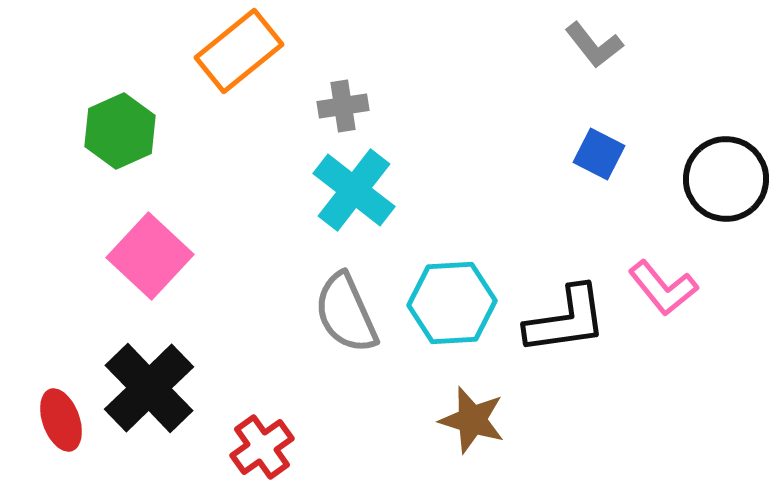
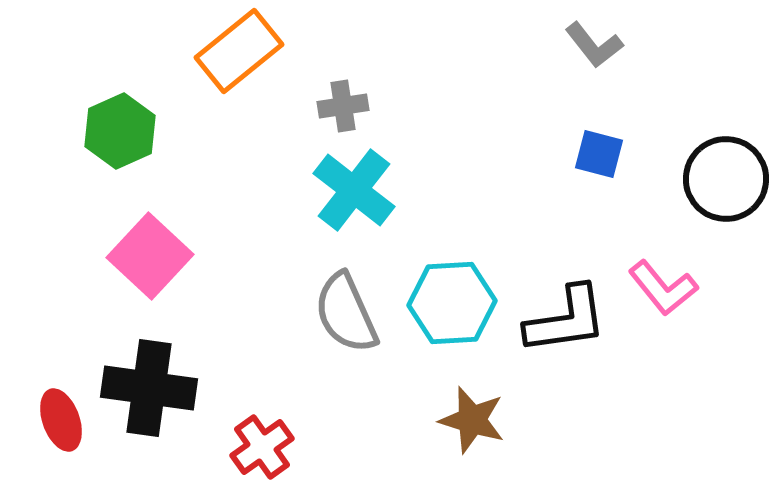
blue square: rotated 12 degrees counterclockwise
black cross: rotated 38 degrees counterclockwise
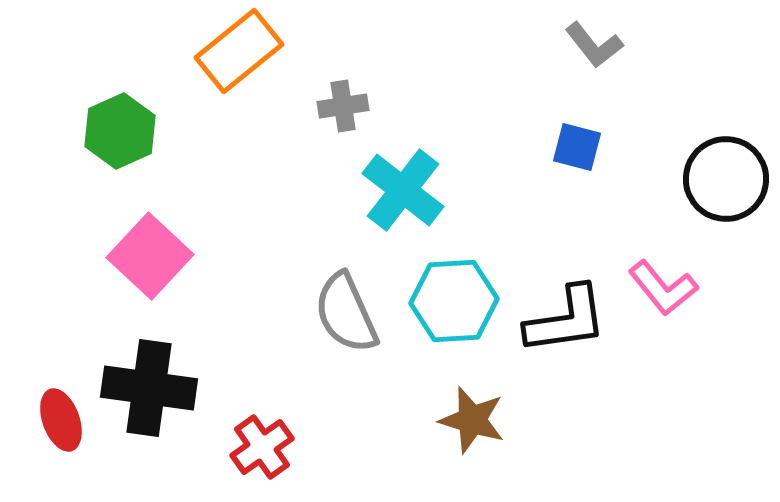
blue square: moved 22 px left, 7 px up
cyan cross: moved 49 px right
cyan hexagon: moved 2 px right, 2 px up
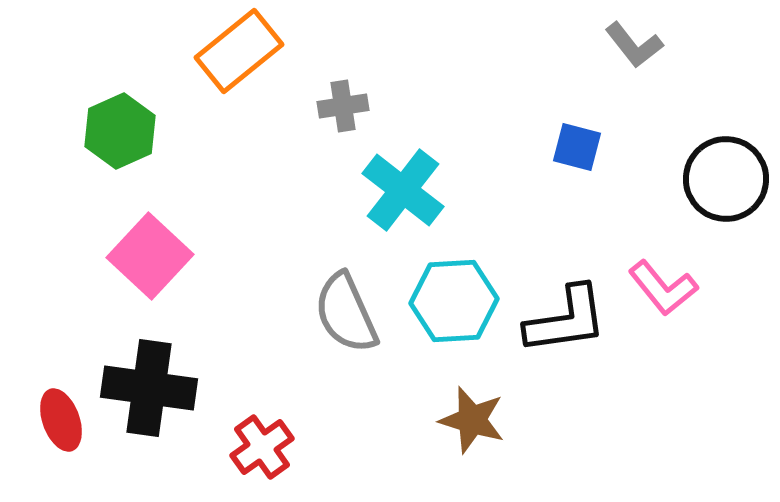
gray L-shape: moved 40 px right
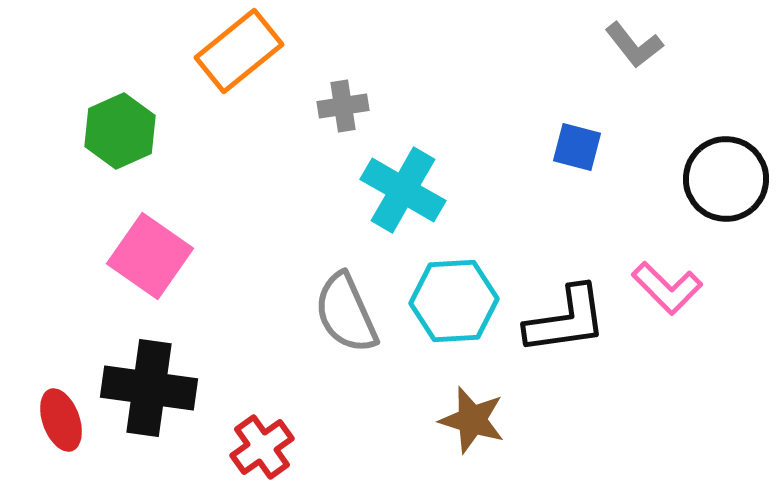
cyan cross: rotated 8 degrees counterclockwise
pink square: rotated 8 degrees counterclockwise
pink L-shape: moved 4 px right; rotated 6 degrees counterclockwise
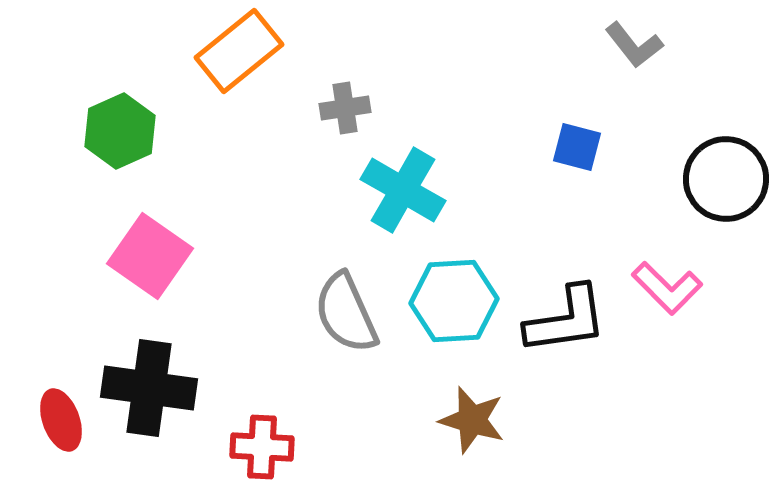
gray cross: moved 2 px right, 2 px down
red cross: rotated 38 degrees clockwise
